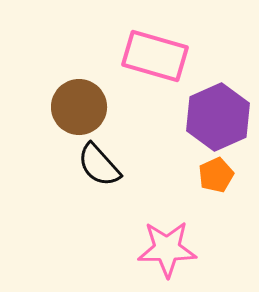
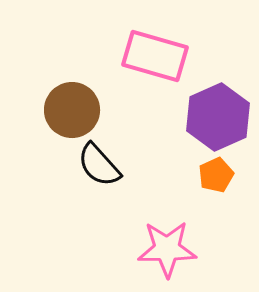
brown circle: moved 7 px left, 3 px down
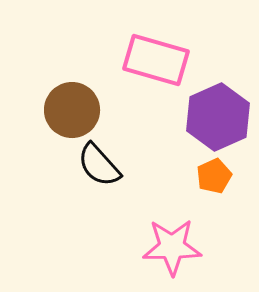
pink rectangle: moved 1 px right, 4 px down
orange pentagon: moved 2 px left, 1 px down
pink star: moved 5 px right, 2 px up
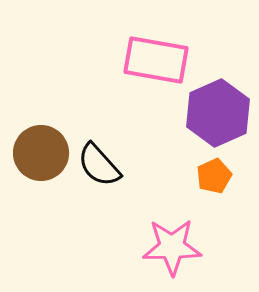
pink rectangle: rotated 6 degrees counterclockwise
brown circle: moved 31 px left, 43 px down
purple hexagon: moved 4 px up
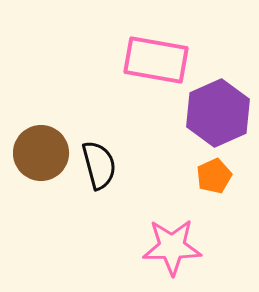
black semicircle: rotated 153 degrees counterclockwise
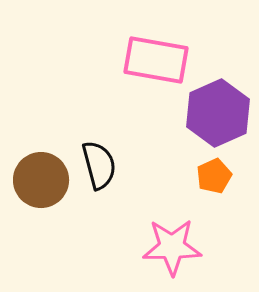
brown circle: moved 27 px down
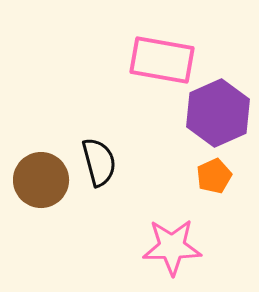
pink rectangle: moved 6 px right
black semicircle: moved 3 px up
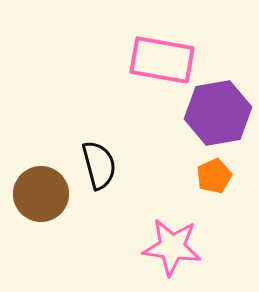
purple hexagon: rotated 14 degrees clockwise
black semicircle: moved 3 px down
brown circle: moved 14 px down
pink star: rotated 8 degrees clockwise
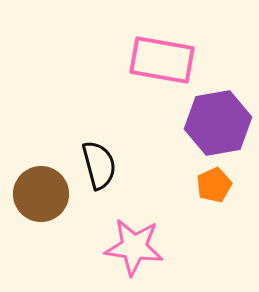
purple hexagon: moved 10 px down
orange pentagon: moved 9 px down
pink star: moved 38 px left
